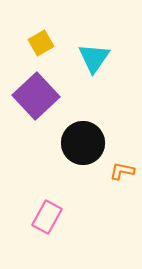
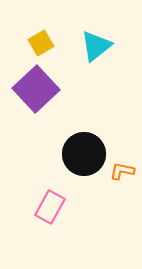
cyan triangle: moved 2 px right, 12 px up; rotated 16 degrees clockwise
purple square: moved 7 px up
black circle: moved 1 px right, 11 px down
pink rectangle: moved 3 px right, 10 px up
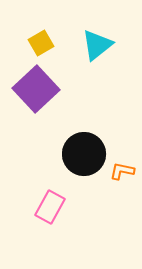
cyan triangle: moved 1 px right, 1 px up
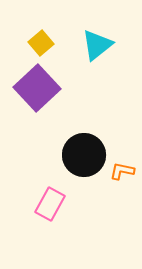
yellow square: rotated 10 degrees counterclockwise
purple square: moved 1 px right, 1 px up
black circle: moved 1 px down
pink rectangle: moved 3 px up
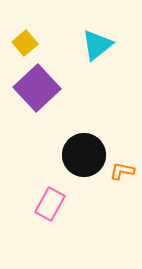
yellow square: moved 16 px left
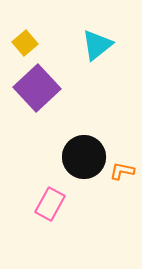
black circle: moved 2 px down
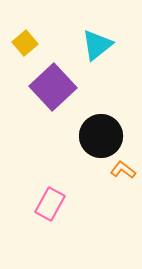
purple square: moved 16 px right, 1 px up
black circle: moved 17 px right, 21 px up
orange L-shape: moved 1 px right, 1 px up; rotated 25 degrees clockwise
